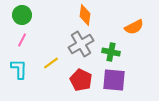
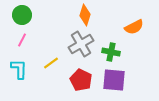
orange diamond: rotated 10 degrees clockwise
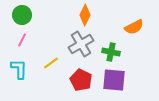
orange diamond: rotated 10 degrees clockwise
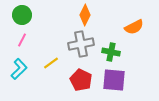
gray cross: rotated 20 degrees clockwise
cyan L-shape: rotated 45 degrees clockwise
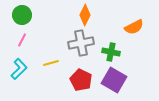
gray cross: moved 1 px up
yellow line: rotated 21 degrees clockwise
purple square: rotated 25 degrees clockwise
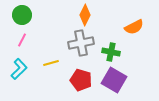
red pentagon: rotated 10 degrees counterclockwise
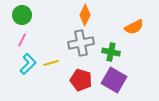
cyan L-shape: moved 9 px right, 5 px up
